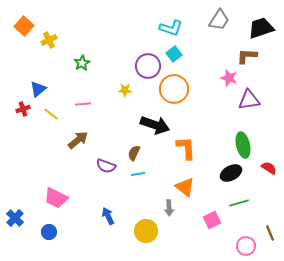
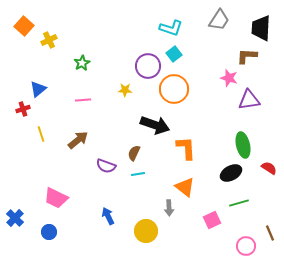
black trapezoid: rotated 68 degrees counterclockwise
pink line: moved 4 px up
yellow line: moved 10 px left, 20 px down; rotated 35 degrees clockwise
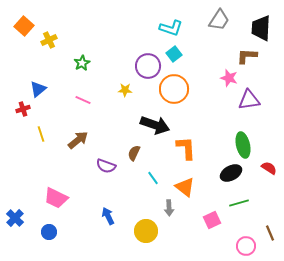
pink line: rotated 28 degrees clockwise
cyan line: moved 15 px right, 4 px down; rotated 64 degrees clockwise
